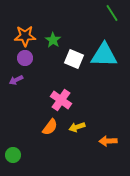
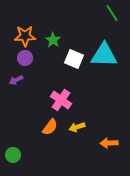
orange arrow: moved 1 px right, 2 px down
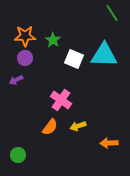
yellow arrow: moved 1 px right, 1 px up
green circle: moved 5 px right
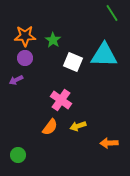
white square: moved 1 px left, 3 px down
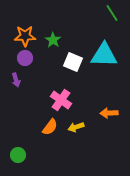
purple arrow: rotated 80 degrees counterclockwise
yellow arrow: moved 2 px left, 1 px down
orange arrow: moved 30 px up
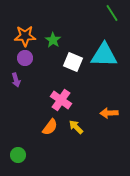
yellow arrow: rotated 63 degrees clockwise
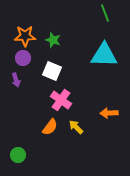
green line: moved 7 px left; rotated 12 degrees clockwise
green star: rotated 14 degrees counterclockwise
purple circle: moved 2 px left
white square: moved 21 px left, 9 px down
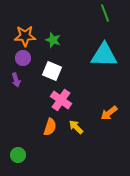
orange arrow: rotated 36 degrees counterclockwise
orange semicircle: rotated 18 degrees counterclockwise
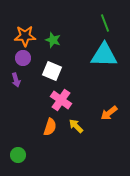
green line: moved 10 px down
yellow arrow: moved 1 px up
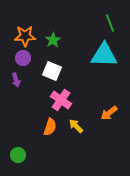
green line: moved 5 px right
green star: rotated 21 degrees clockwise
